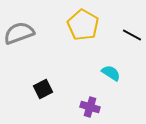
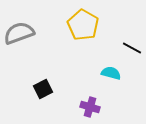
black line: moved 13 px down
cyan semicircle: rotated 18 degrees counterclockwise
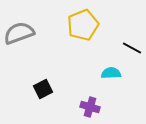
yellow pentagon: rotated 20 degrees clockwise
cyan semicircle: rotated 18 degrees counterclockwise
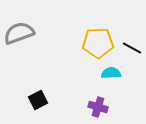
yellow pentagon: moved 15 px right, 18 px down; rotated 20 degrees clockwise
black square: moved 5 px left, 11 px down
purple cross: moved 8 px right
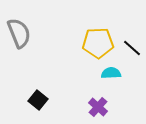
gray semicircle: rotated 88 degrees clockwise
black line: rotated 12 degrees clockwise
black square: rotated 24 degrees counterclockwise
purple cross: rotated 24 degrees clockwise
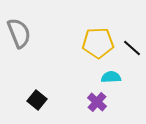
cyan semicircle: moved 4 px down
black square: moved 1 px left
purple cross: moved 1 px left, 5 px up
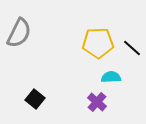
gray semicircle: rotated 48 degrees clockwise
black square: moved 2 px left, 1 px up
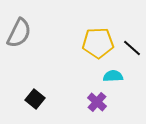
cyan semicircle: moved 2 px right, 1 px up
